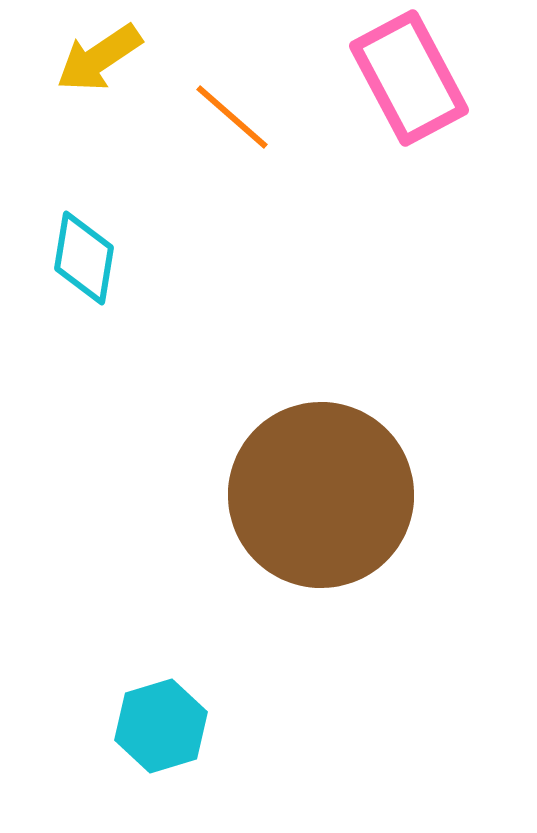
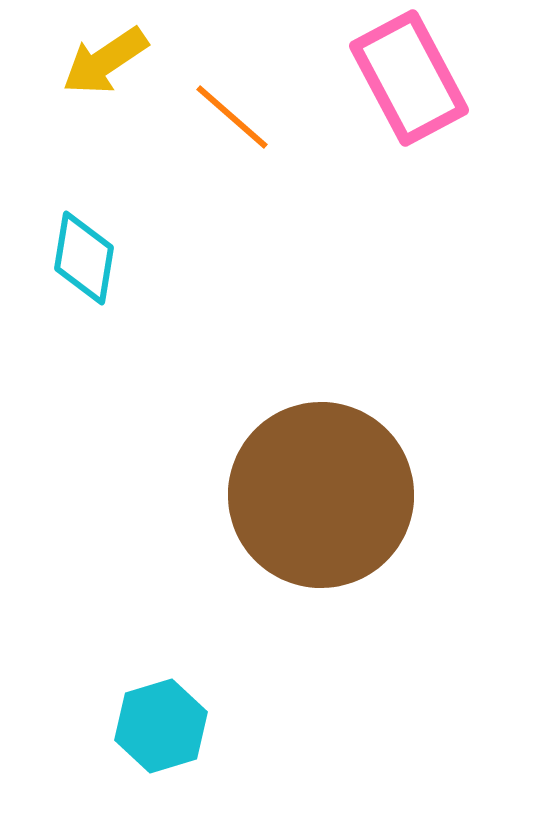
yellow arrow: moved 6 px right, 3 px down
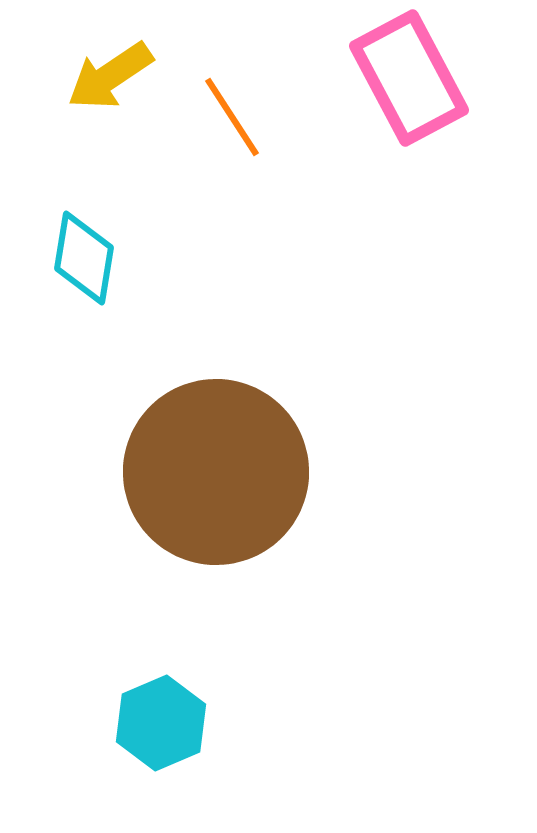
yellow arrow: moved 5 px right, 15 px down
orange line: rotated 16 degrees clockwise
brown circle: moved 105 px left, 23 px up
cyan hexagon: moved 3 px up; rotated 6 degrees counterclockwise
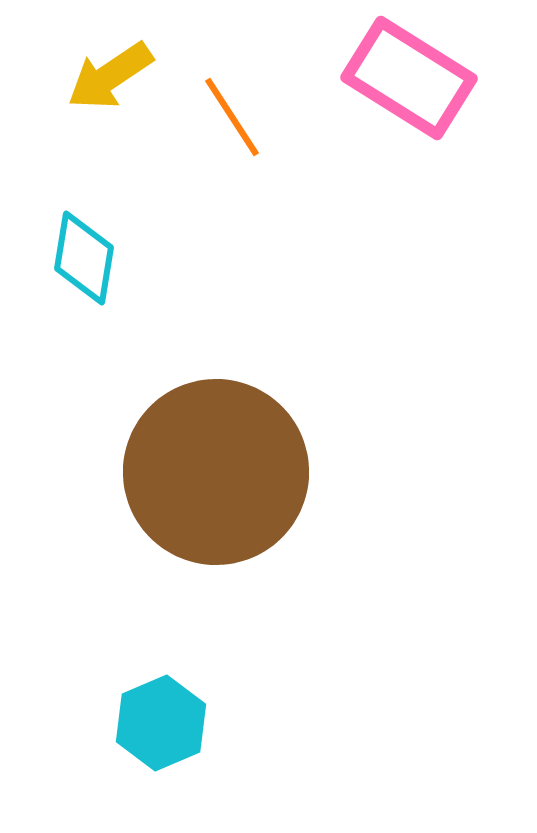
pink rectangle: rotated 30 degrees counterclockwise
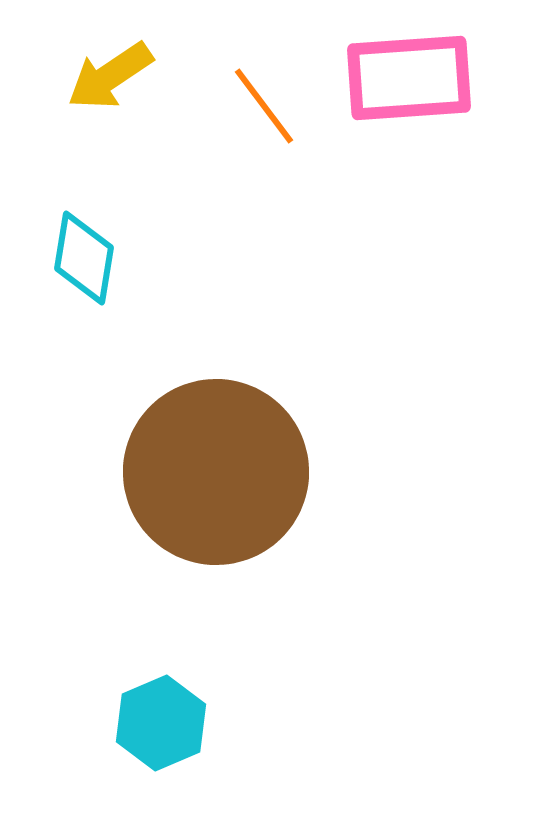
pink rectangle: rotated 36 degrees counterclockwise
orange line: moved 32 px right, 11 px up; rotated 4 degrees counterclockwise
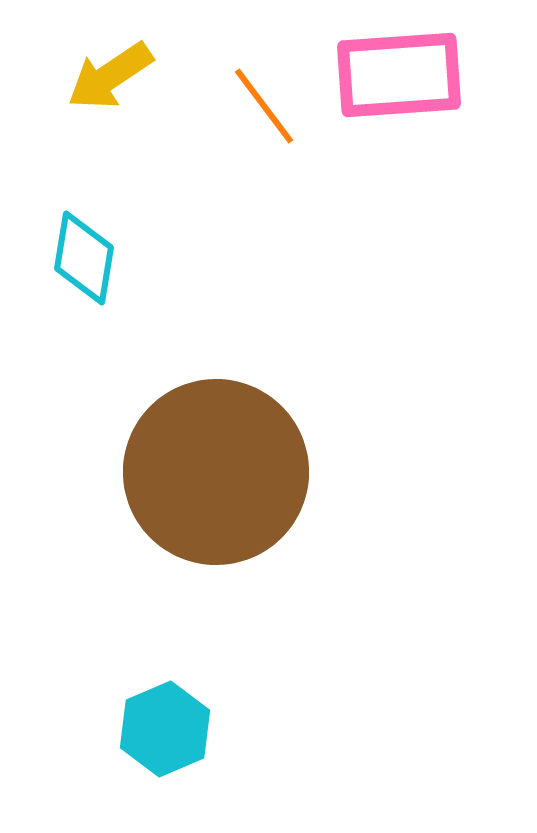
pink rectangle: moved 10 px left, 3 px up
cyan hexagon: moved 4 px right, 6 px down
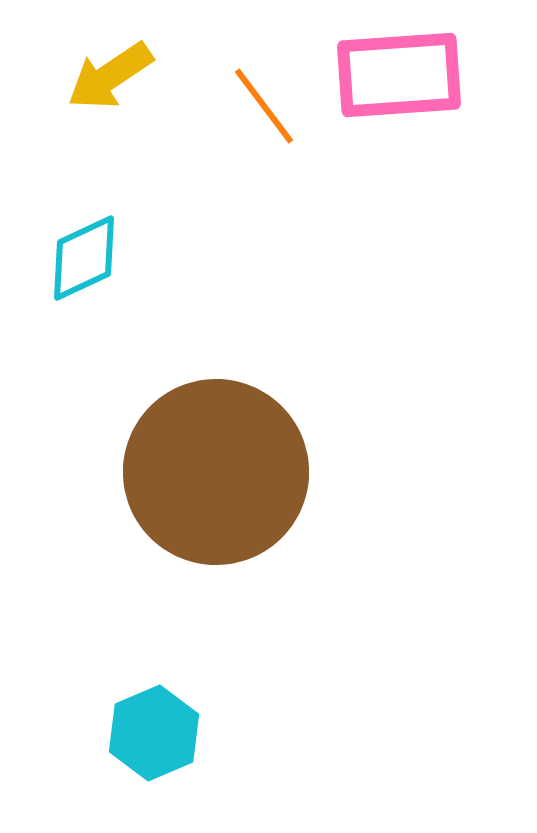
cyan diamond: rotated 56 degrees clockwise
cyan hexagon: moved 11 px left, 4 px down
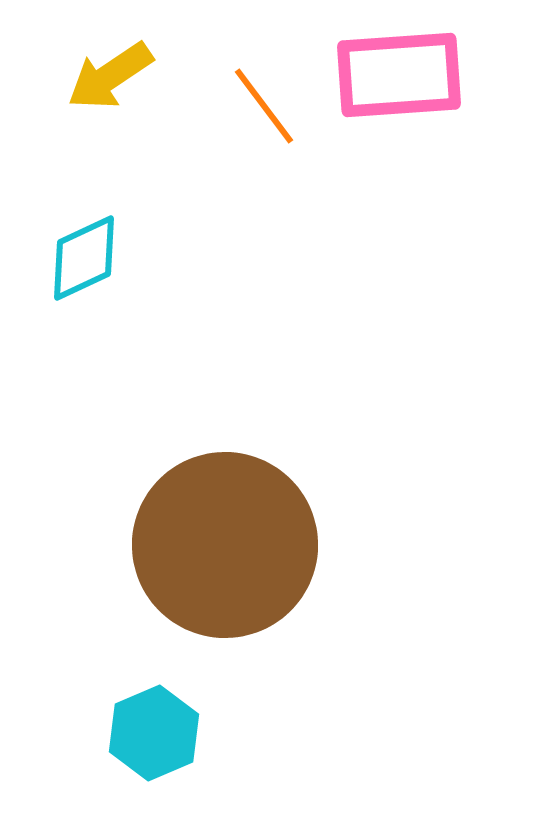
brown circle: moved 9 px right, 73 px down
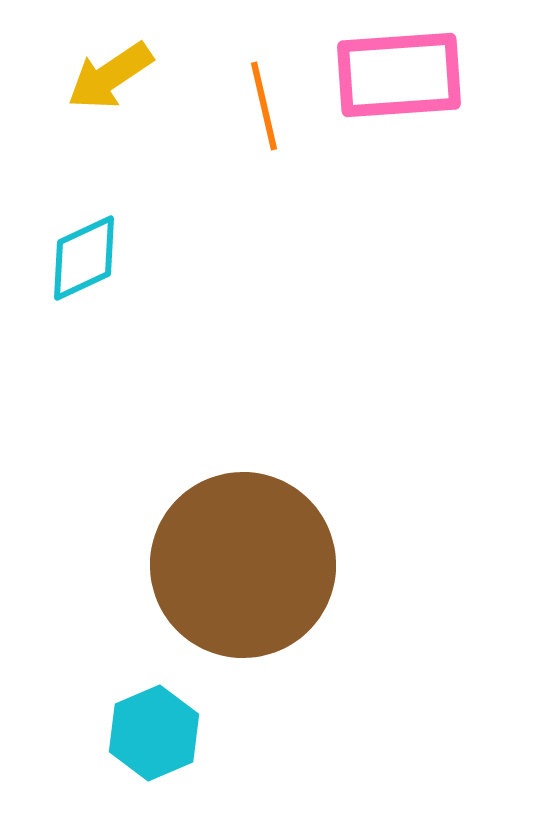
orange line: rotated 24 degrees clockwise
brown circle: moved 18 px right, 20 px down
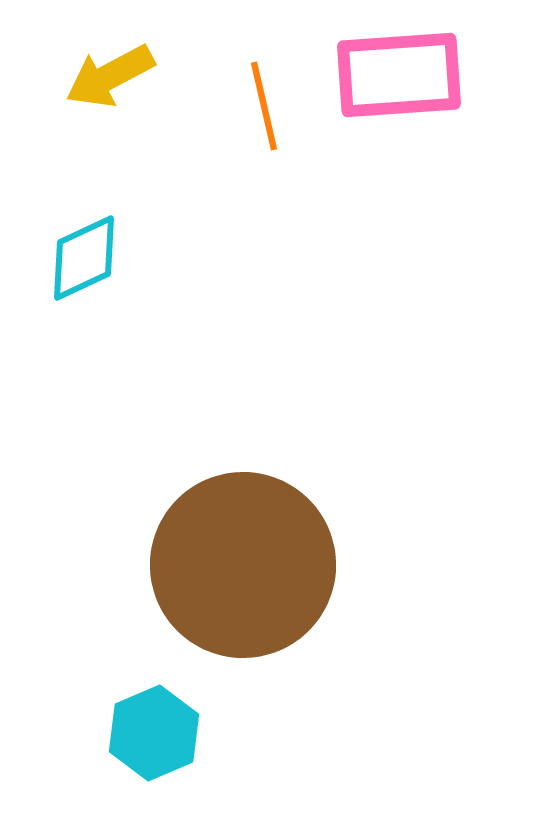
yellow arrow: rotated 6 degrees clockwise
